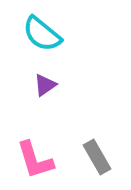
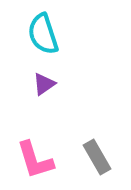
cyan semicircle: moved 1 px right; rotated 33 degrees clockwise
purple triangle: moved 1 px left, 1 px up
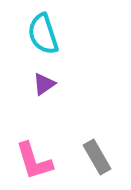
pink L-shape: moved 1 px left, 1 px down
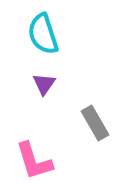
purple triangle: rotated 20 degrees counterclockwise
gray rectangle: moved 2 px left, 34 px up
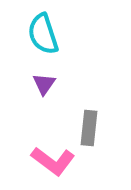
gray rectangle: moved 6 px left, 5 px down; rotated 36 degrees clockwise
pink L-shape: moved 19 px right; rotated 36 degrees counterclockwise
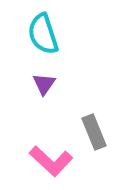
gray rectangle: moved 5 px right, 4 px down; rotated 28 degrees counterclockwise
pink L-shape: moved 2 px left; rotated 6 degrees clockwise
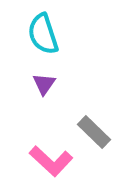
gray rectangle: rotated 24 degrees counterclockwise
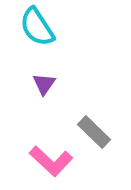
cyan semicircle: moved 6 px left, 7 px up; rotated 15 degrees counterclockwise
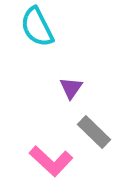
cyan semicircle: rotated 6 degrees clockwise
purple triangle: moved 27 px right, 4 px down
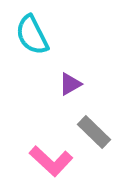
cyan semicircle: moved 5 px left, 8 px down
purple triangle: moved 1 px left, 4 px up; rotated 25 degrees clockwise
